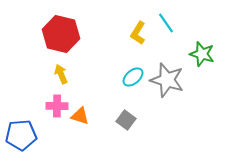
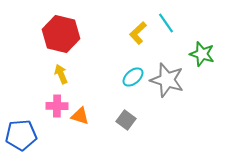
yellow L-shape: rotated 15 degrees clockwise
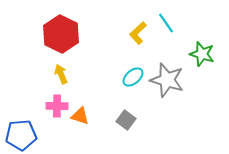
red hexagon: rotated 12 degrees clockwise
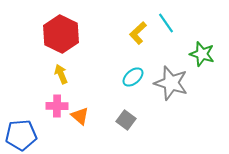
gray star: moved 4 px right, 3 px down
orange triangle: rotated 24 degrees clockwise
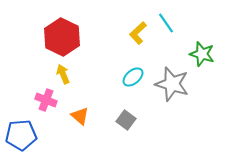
red hexagon: moved 1 px right, 3 px down
yellow arrow: moved 2 px right
gray star: moved 1 px right, 1 px down
pink cross: moved 11 px left, 6 px up; rotated 20 degrees clockwise
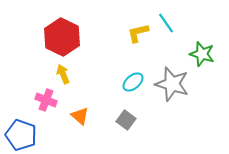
yellow L-shape: rotated 30 degrees clockwise
cyan ellipse: moved 5 px down
blue pentagon: rotated 24 degrees clockwise
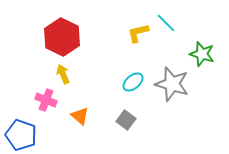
cyan line: rotated 10 degrees counterclockwise
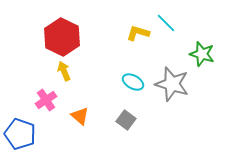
yellow L-shape: rotated 30 degrees clockwise
yellow arrow: moved 1 px right, 3 px up
cyan ellipse: rotated 70 degrees clockwise
pink cross: rotated 35 degrees clockwise
blue pentagon: moved 1 px left, 1 px up
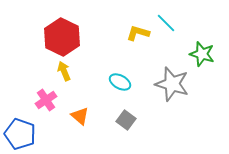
cyan ellipse: moved 13 px left
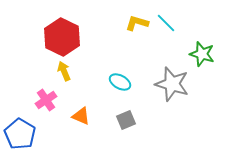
yellow L-shape: moved 1 px left, 10 px up
orange triangle: moved 1 px right; rotated 18 degrees counterclockwise
gray square: rotated 30 degrees clockwise
blue pentagon: rotated 12 degrees clockwise
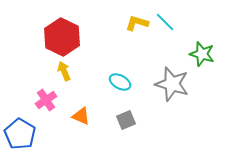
cyan line: moved 1 px left, 1 px up
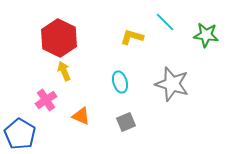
yellow L-shape: moved 5 px left, 14 px down
red hexagon: moved 3 px left, 1 px down
green star: moved 4 px right, 19 px up; rotated 10 degrees counterclockwise
cyan ellipse: rotated 45 degrees clockwise
gray square: moved 2 px down
